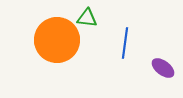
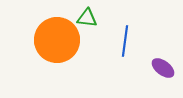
blue line: moved 2 px up
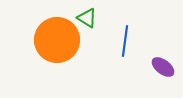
green triangle: rotated 25 degrees clockwise
purple ellipse: moved 1 px up
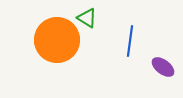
blue line: moved 5 px right
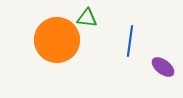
green triangle: rotated 25 degrees counterclockwise
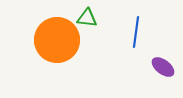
blue line: moved 6 px right, 9 px up
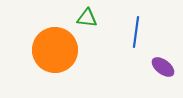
orange circle: moved 2 px left, 10 px down
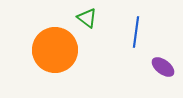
green triangle: rotated 30 degrees clockwise
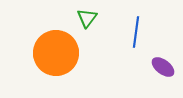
green triangle: rotated 30 degrees clockwise
orange circle: moved 1 px right, 3 px down
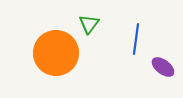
green triangle: moved 2 px right, 6 px down
blue line: moved 7 px down
